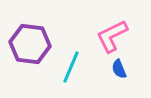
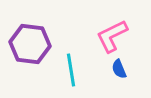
cyan line: moved 3 px down; rotated 32 degrees counterclockwise
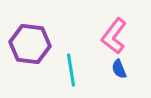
pink L-shape: moved 2 px right; rotated 27 degrees counterclockwise
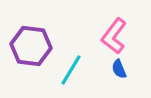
purple hexagon: moved 1 px right, 2 px down
cyan line: rotated 40 degrees clockwise
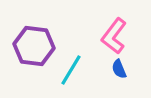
purple hexagon: moved 3 px right
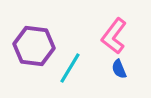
cyan line: moved 1 px left, 2 px up
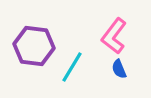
cyan line: moved 2 px right, 1 px up
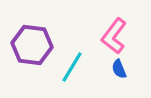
purple hexagon: moved 2 px left, 1 px up
